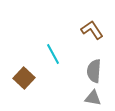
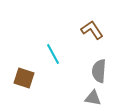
gray semicircle: moved 5 px right
brown square: rotated 25 degrees counterclockwise
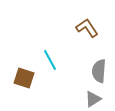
brown L-shape: moved 5 px left, 2 px up
cyan line: moved 3 px left, 6 px down
gray triangle: moved 1 px down; rotated 42 degrees counterclockwise
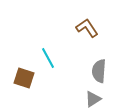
cyan line: moved 2 px left, 2 px up
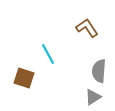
cyan line: moved 4 px up
gray triangle: moved 2 px up
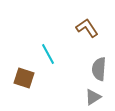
gray semicircle: moved 2 px up
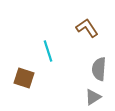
cyan line: moved 3 px up; rotated 10 degrees clockwise
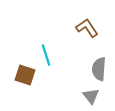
cyan line: moved 2 px left, 4 px down
brown square: moved 1 px right, 3 px up
gray triangle: moved 2 px left, 1 px up; rotated 36 degrees counterclockwise
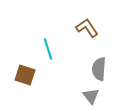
cyan line: moved 2 px right, 6 px up
